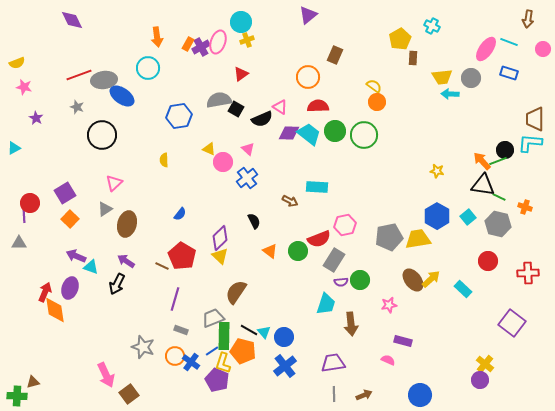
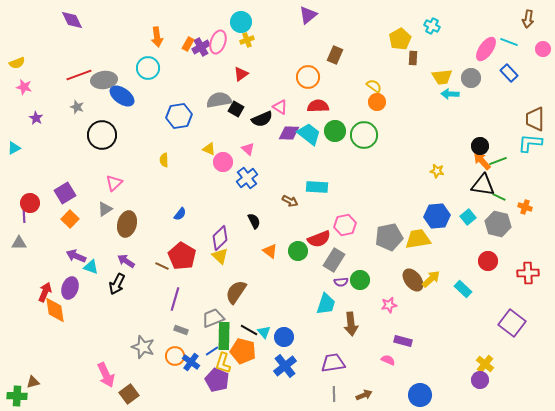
blue rectangle at (509, 73): rotated 30 degrees clockwise
black circle at (505, 150): moved 25 px left, 4 px up
blue hexagon at (437, 216): rotated 25 degrees clockwise
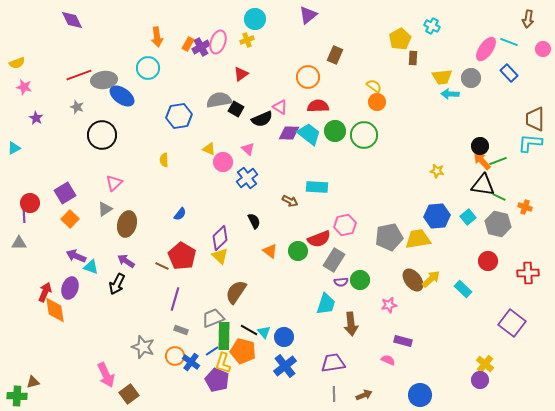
cyan circle at (241, 22): moved 14 px right, 3 px up
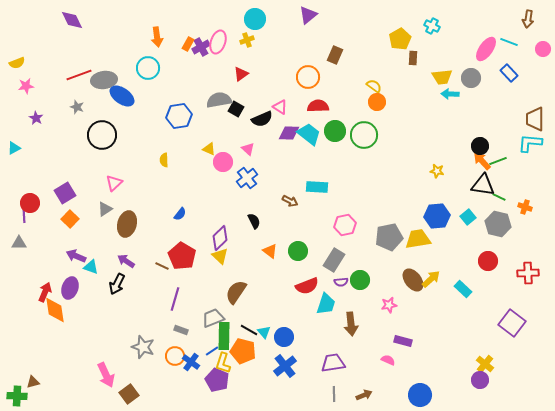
pink star at (24, 87): moved 2 px right, 1 px up; rotated 21 degrees counterclockwise
red semicircle at (319, 239): moved 12 px left, 47 px down
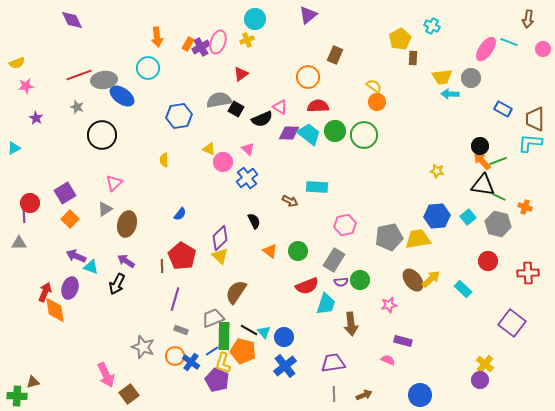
blue rectangle at (509, 73): moved 6 px left, 36 px down; rotated 18 degrees counterclockwise
brown line at (162, 266): rotated 64 degrees clockwise
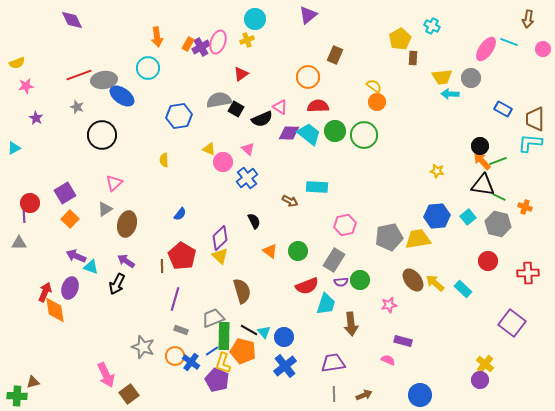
yellow arrow at (431, 279): moved 4 px right, 4 px down; rotated 96 degrees counterclockwise
brown semicircle at (236, 292): moved 6 px right, 1 px up; rotated 130 degrees clockwise
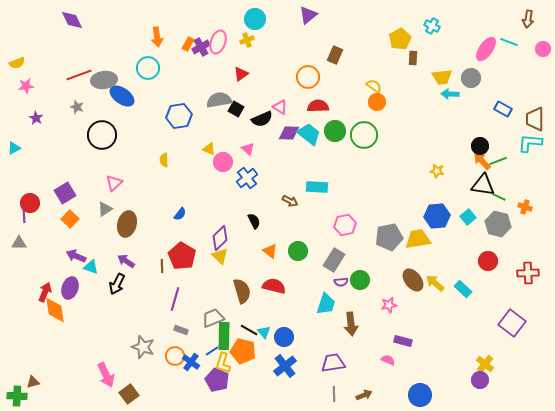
red semicircle at (307, 286): moved 33 px left; rotated 145 degrees counterclockwise
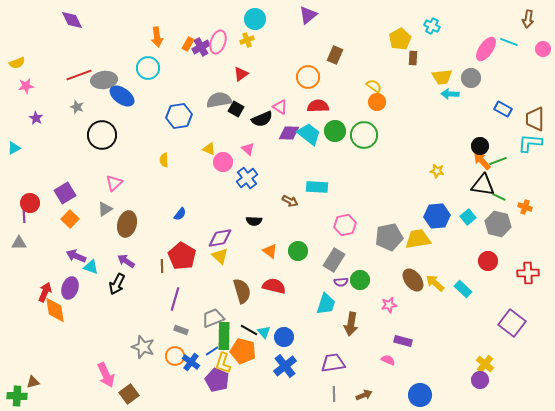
black semicircle at (254, 221): rotated 119 degrees clockwise
purple diamond at (220, 238): rotated 35 degrees clockwise
brown arrow at (351, 324): rotated 15 degrees clockwise
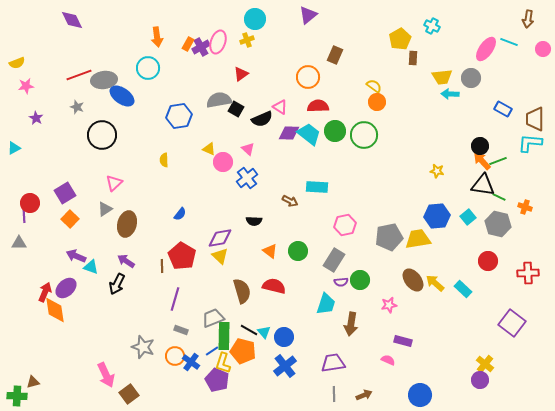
purple ellipse at (70, 288): moved 4 px left; rotated 30 degrees clockwise
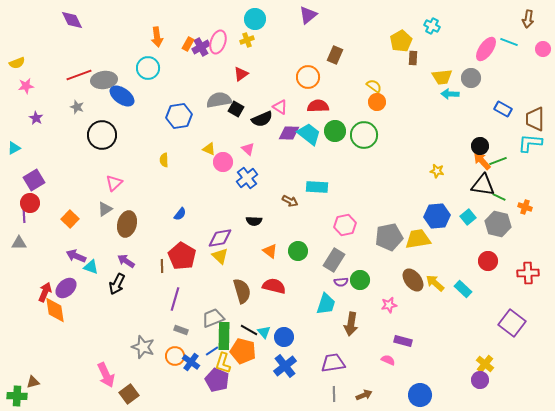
yellow pentagon at (400, 39): moved 1 px right, 2 px down
purple square at (65, 193): moved 31 px left, 13 px up
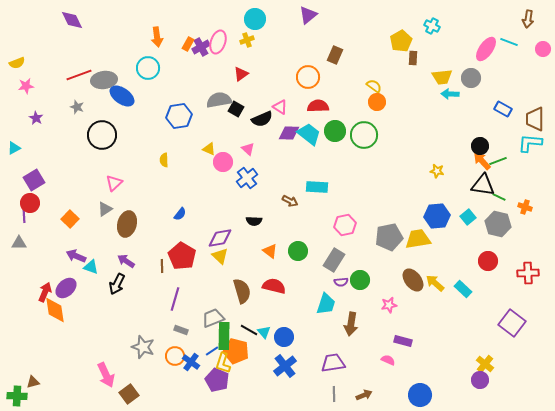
orange pentagon at (243, 351): moved 7 px left
